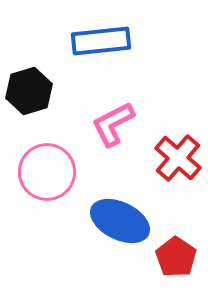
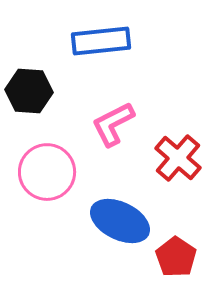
black hexagon: rotated 21 degrees clockwise
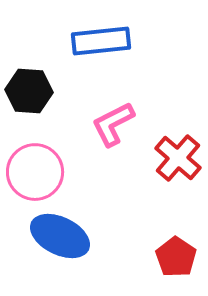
pink circle: moved 12 px left
blue ellipse: moved 60 px left, 15 px down
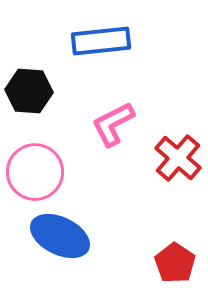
red pentagon: moved 1 px left, 6 px down
